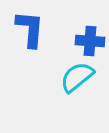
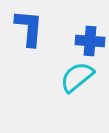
blue L-shape: moved 1 px left, 1 px up
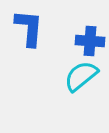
cyan semicircle: moved 4 px right, 1 px up
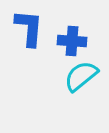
blue cross: moved 18 px left
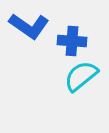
blue L-shape: moved 2 px up; rotated 120 degrees clockwise
